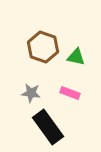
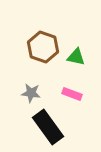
pink rectangle: moved 2 px right, 1 px down
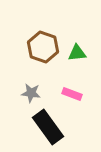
green triangle: moved 1 px right, 4 px up; rotated 18 degrees counterclockwise
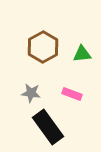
brown hexagon: rotated 12 degrees clockwise
green triangle: moved 5 px right, 1 px down
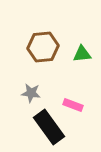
brown hexagon: rotated 24 degrees clockwise
pink rectangle: moved 1 px right, 11 px down
black rectangle: moved 1 px right
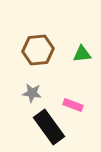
brown hexagon: moved 5 px left, 3 px down
gray star: moved 1 px right
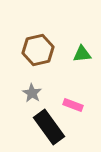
brown hexagon: rotated 8 degrees counterclockwise
gray star: rotated 24 degrees clockwise
